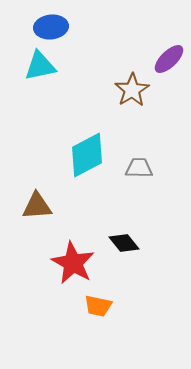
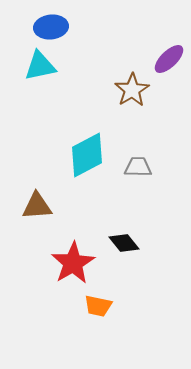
gray trapezoid: moved 1 px left, 1 px up
red star: rotated 12 degrees clockwise
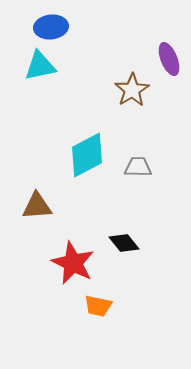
purple ellipse: rotated 68 degrees counterclockwise
red star: rotated 15 degrees counterclockwise
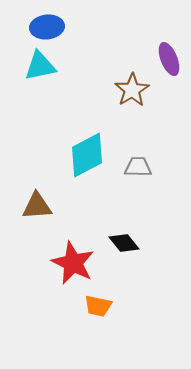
blue ellipse: moved 4 px left
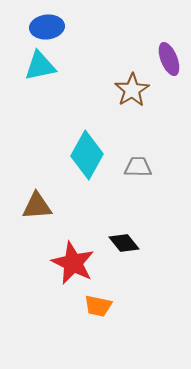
cyan diamond: rotated 33 degrees counterclockwise
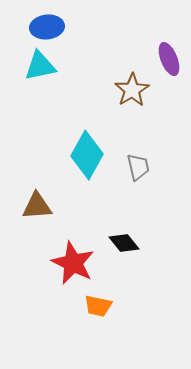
gray trapezoid: rotated 76 degrees clockwise
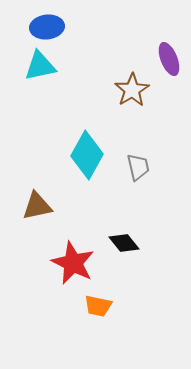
brown triangle: rotated 8 degrees counterclockwise
